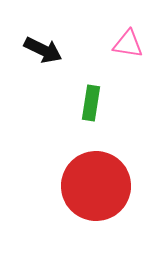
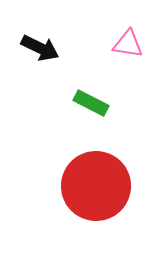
black arrow: moved 3 px left, 2 px up
green rectangle: rotated 72 degrees counterclockwise
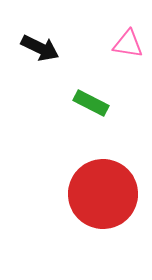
red circle: moved 7 px right, 8 px down
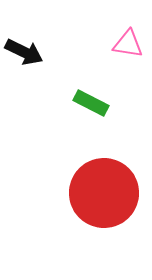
black arrow: moved 16 px left, 4 px down
red circle: moved 1 px right, 1 px up
